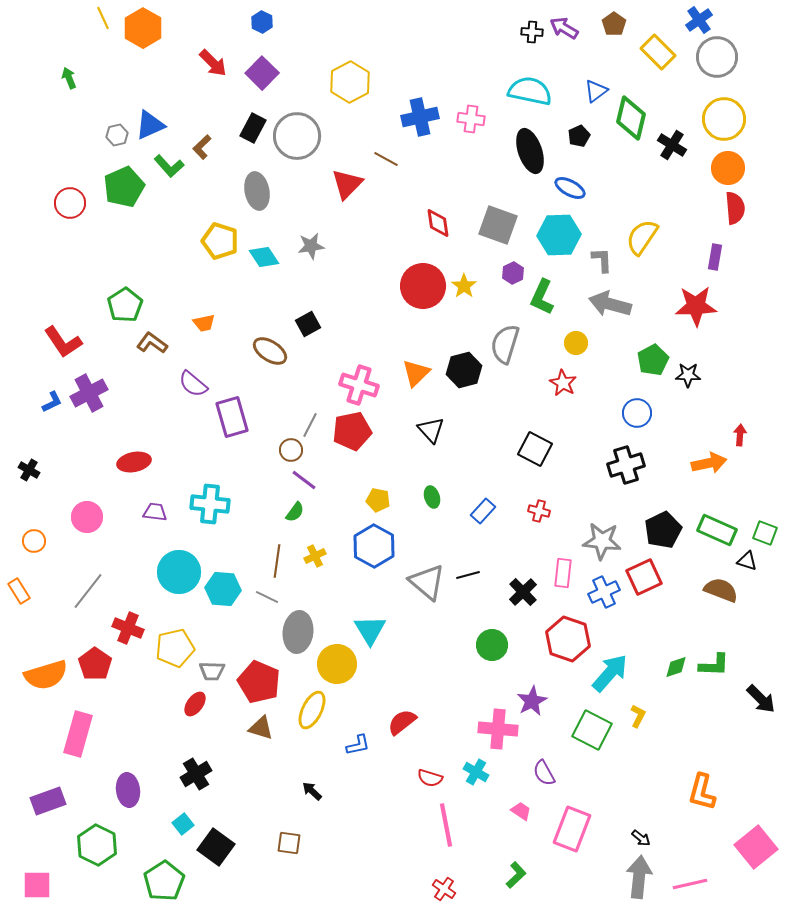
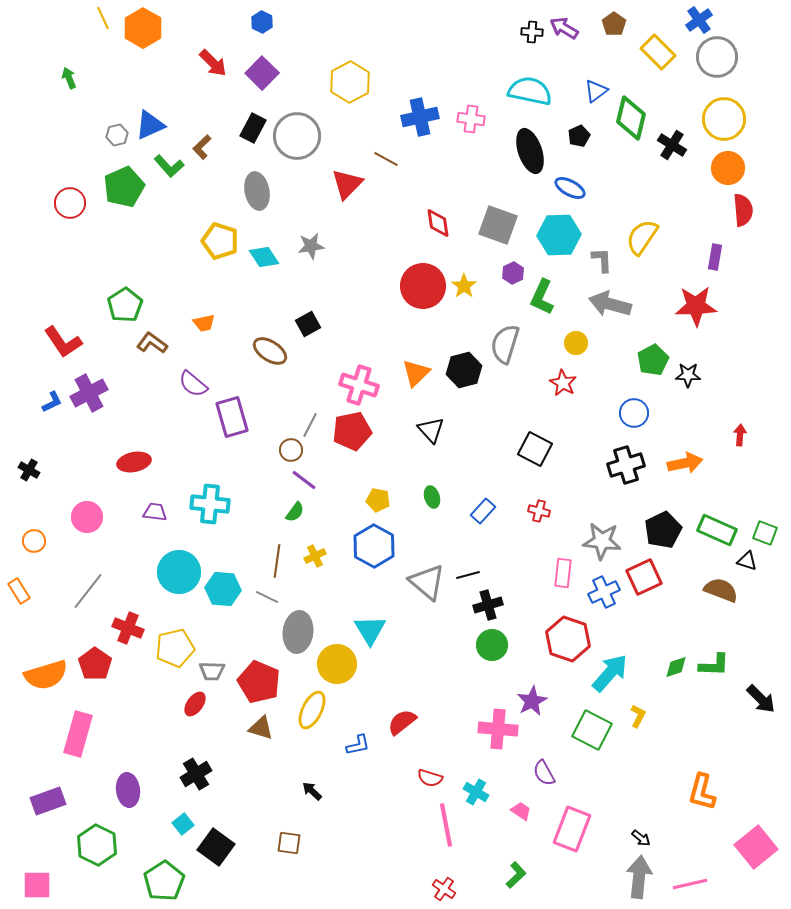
red semicircle at (735, 208): moved 8 px right, 2 px down
blue circle at (637, 413): moved 3 px left
orange arrow at (709, 463): moved 24 px left
black cross at (523, 592): moved 35 px left, 13 px down; rotated 28 degrees clockwise
cyan cross at (476, 772): moved 20 px down
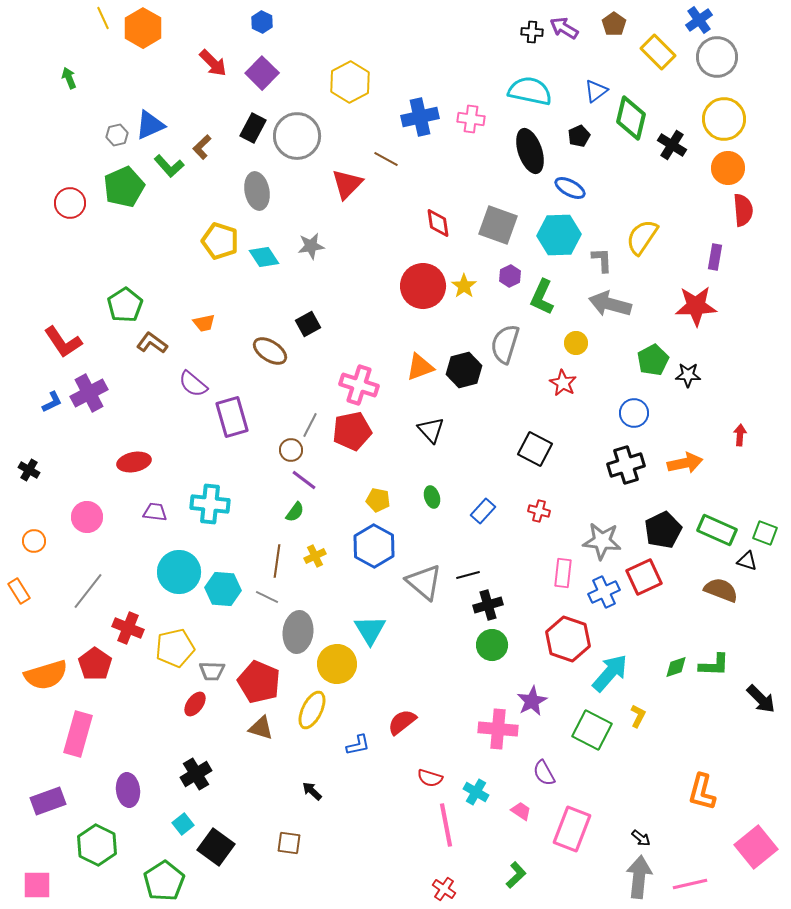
purple hexagon at (513, 273): moved 3 px left, 3 px down
orange triangle at (416, 373): moved 4 px right, 6 px up; rotated 24 degrees clockwise
gray triangle at (427, 582): moved 3 px left
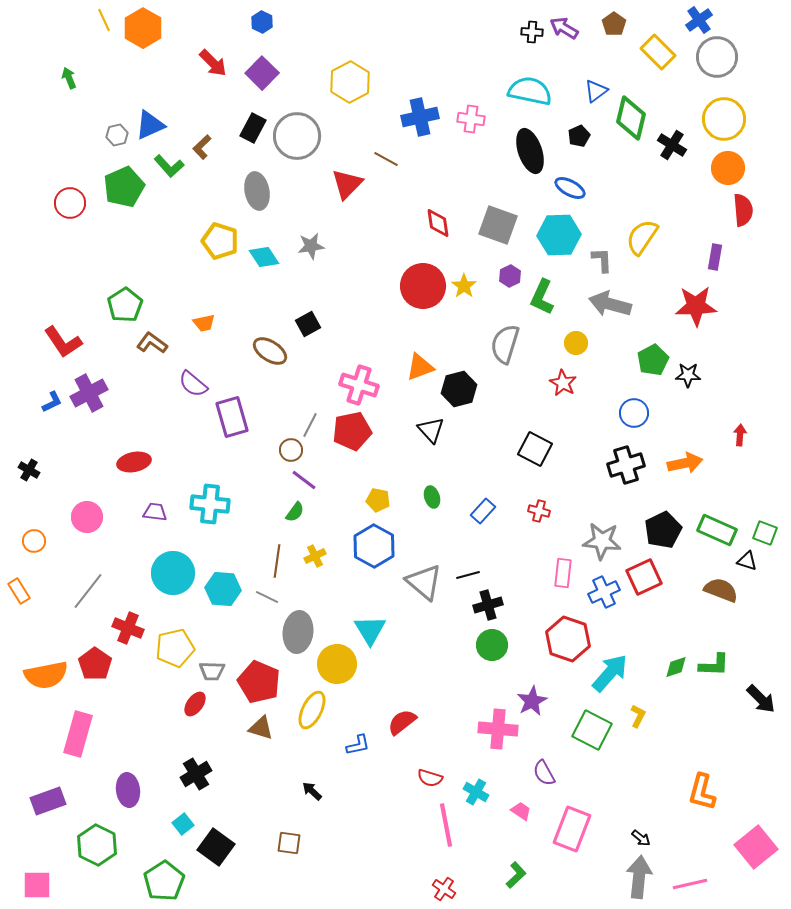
yellow line at (103, 18): moved 1 px right, 2 px down
black hexagon at (464, 370): moved 5 px left, 19 px down
cyan circle at (179, 572): moved 6 px left, 1 px down
orange semicircle at (46, 675): rotated 6 degrees clockwise
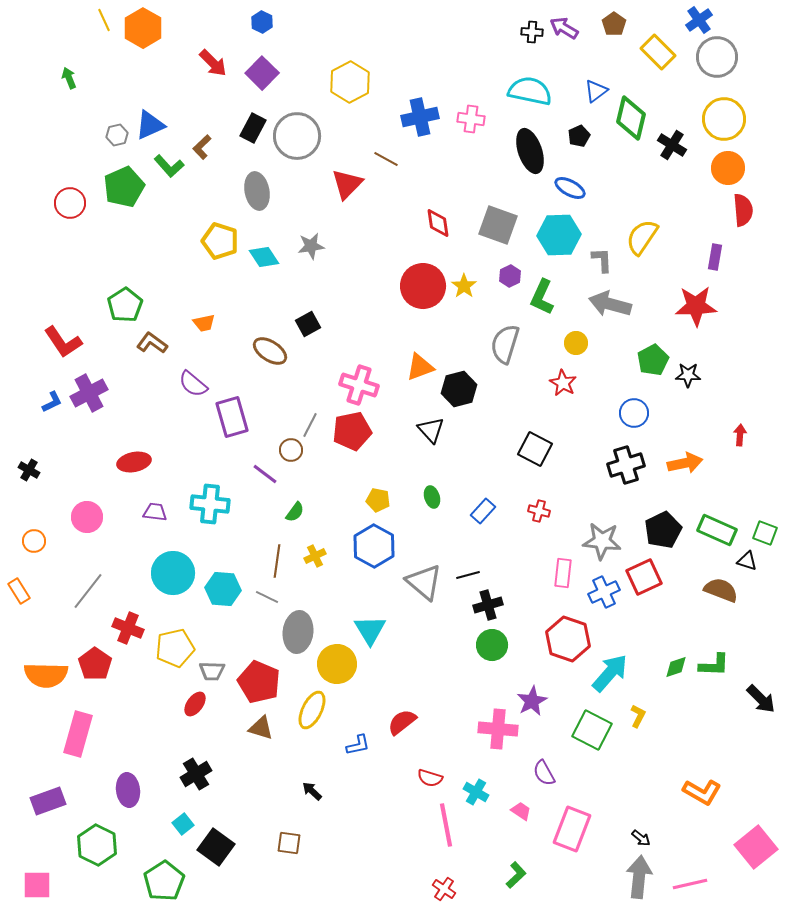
purple line at (304, 480): moved 39 px left, 6 px up
orange semicircle at (46, 675): rotated 12 degrees clockwise
orange L-shape at (702, 792): rotated 75 degrees counterclockwise
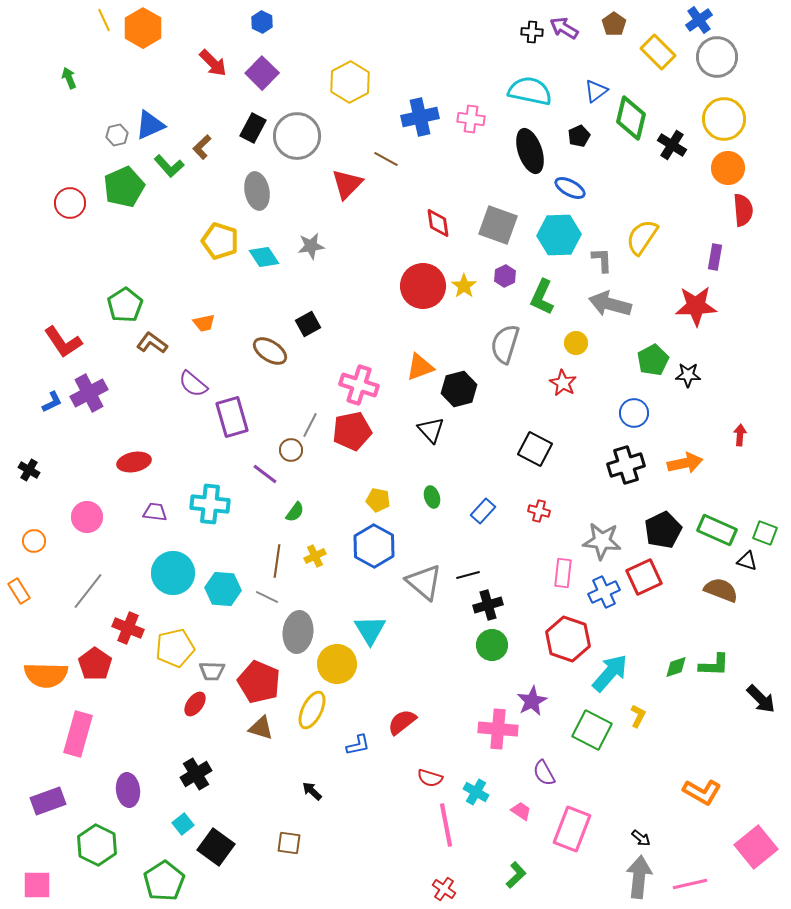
purple hexagon at (510, 276): moved 5 px left
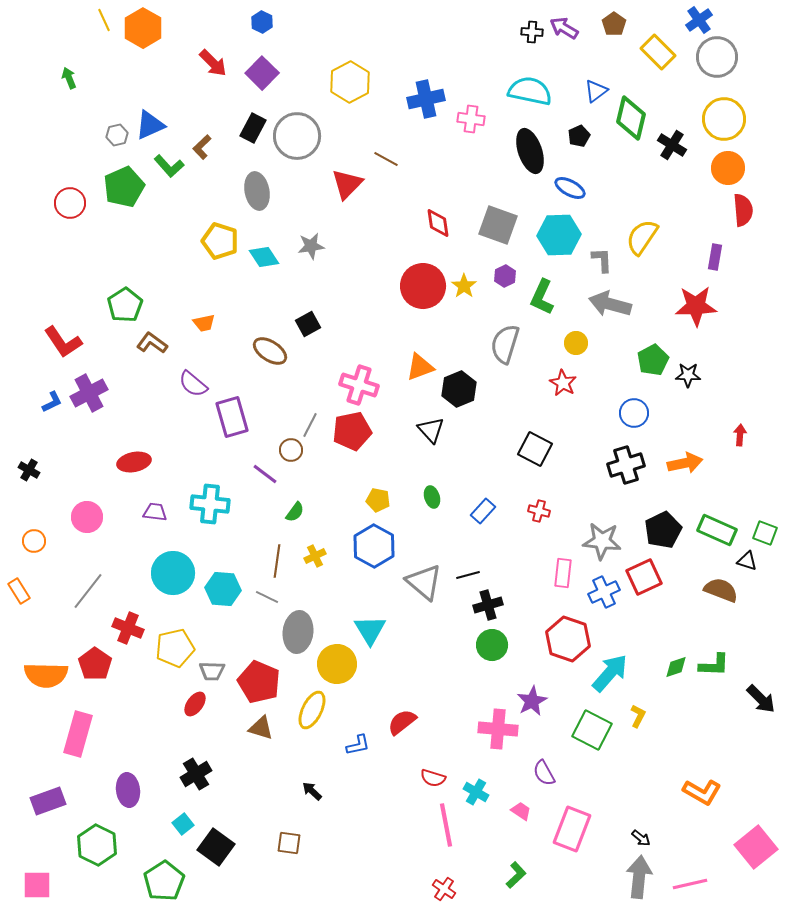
blue cross at (420, 117): moved 6 px right, 18 px up
black hexagon at (459, 389): rotated 8 degrees counterclockwise
red semicircle at (430, 778): moved 3 px right
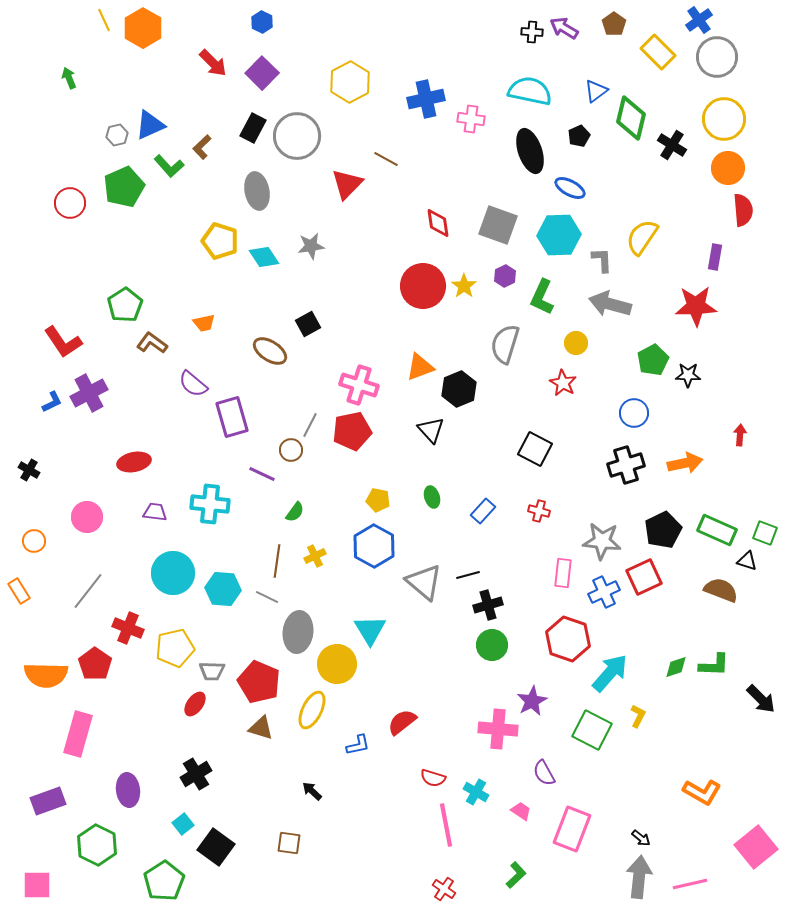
purple line at (265, 474): moved 3 px left; rotated 12 degrees counterclockwise
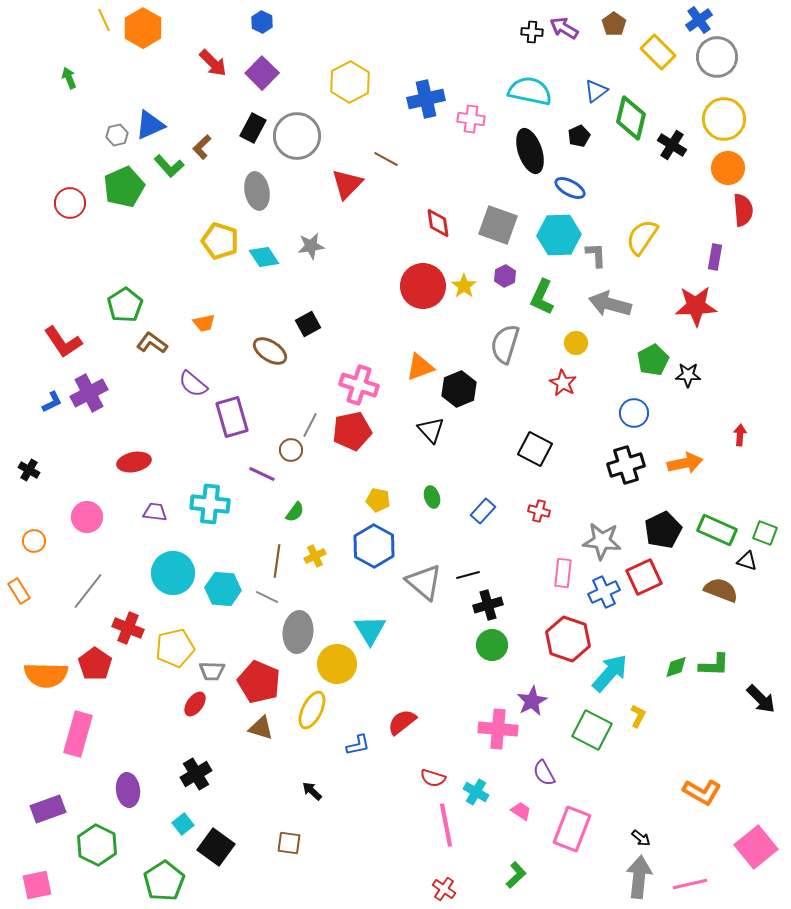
gray L-shape at (602, 260): moved 6 px left, 5 px up
purple rectangle at (48, 801): moved 8 px down
pink square at (37, 885): rotated 12 degrees counterclockwise
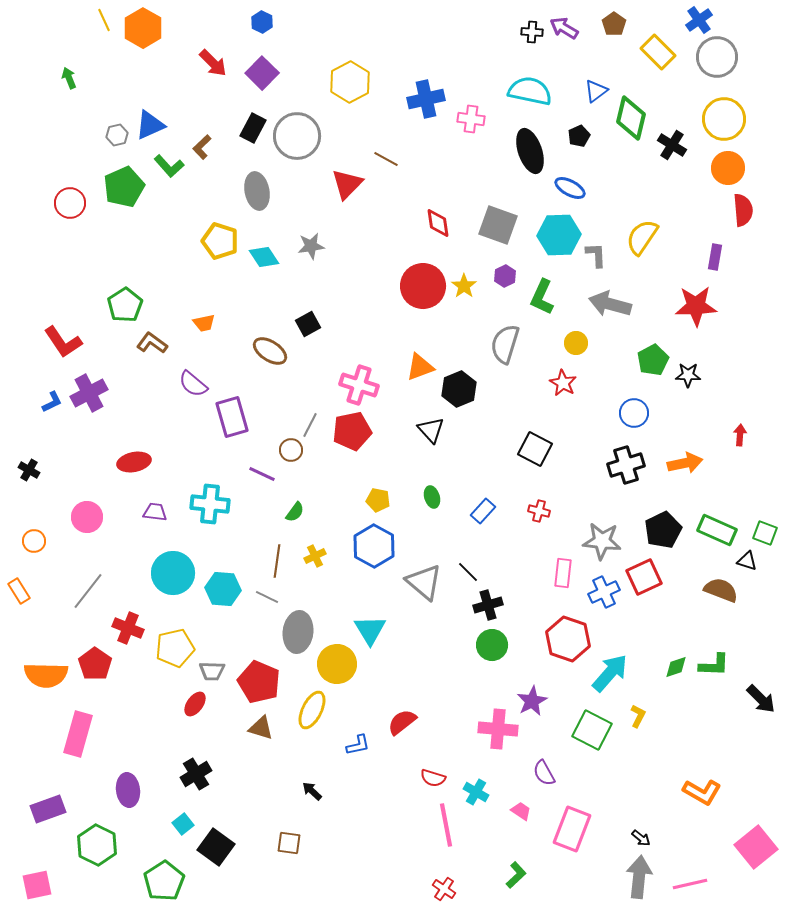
black line at (468, 575): moved 3 px up; rotated 60 degrees clockwise
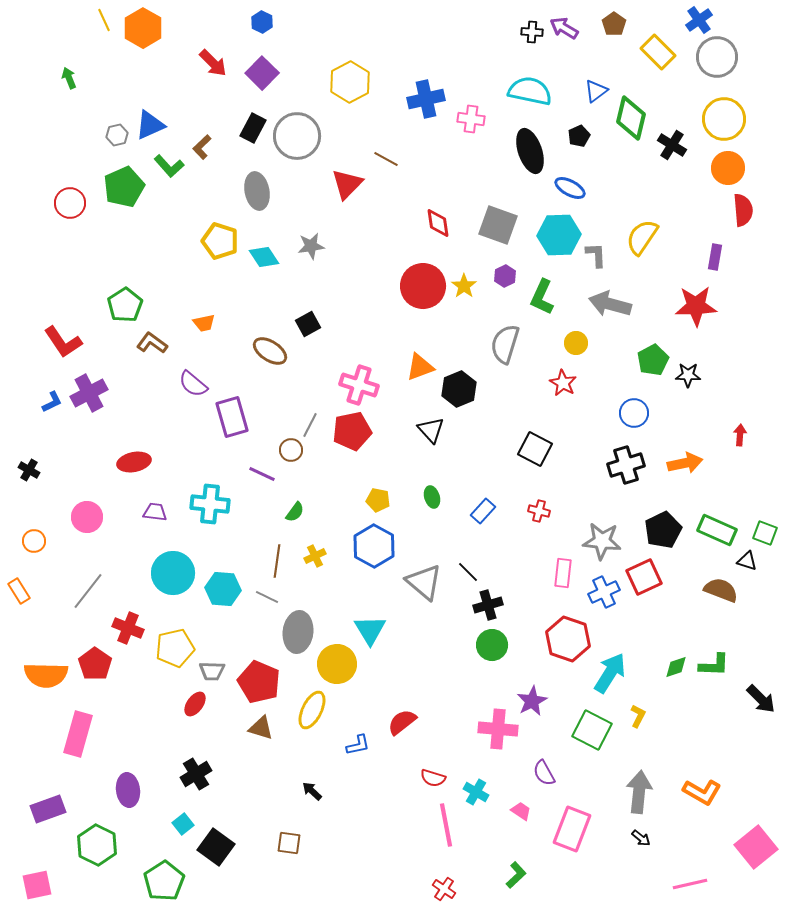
cyan arrow at (610, 673): rotated 9 degrees counterclockwise
gray arrow at (639, 877): moved 85 px up
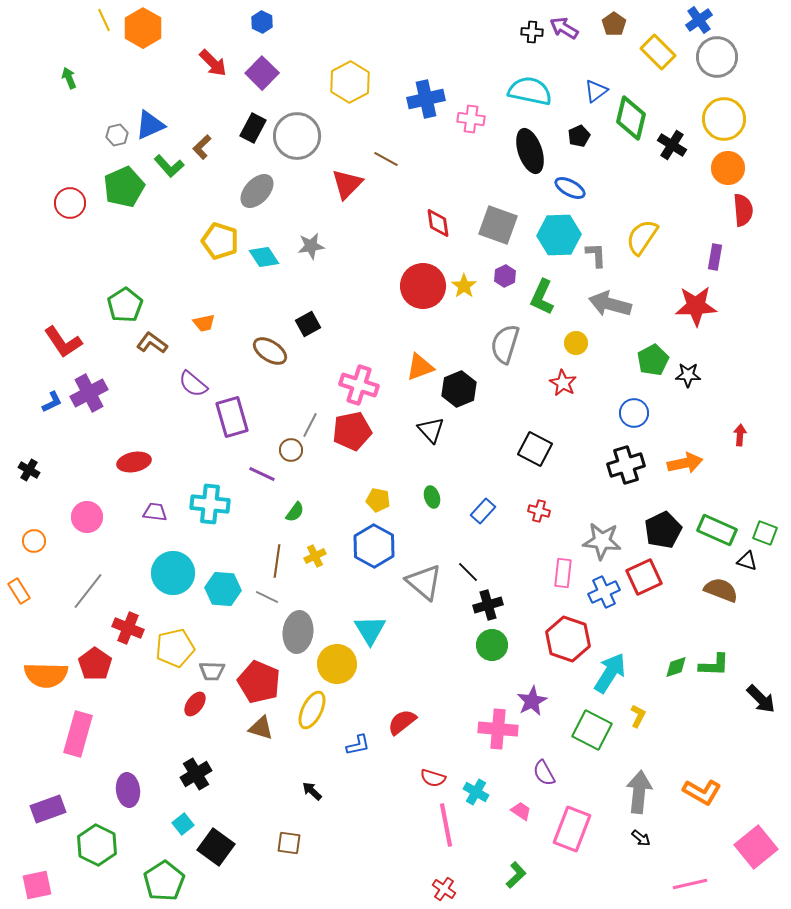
gray ellipse at (257, 191): rotated 54 degrees clockwise
